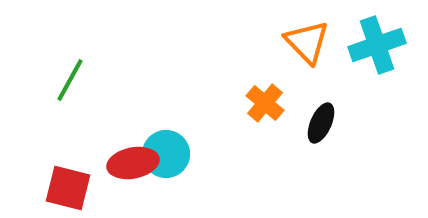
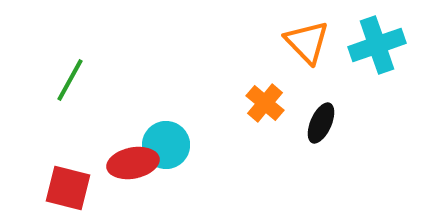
cyan circle: moved 9 px up
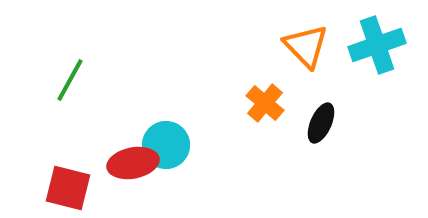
orange triangle: moved 1 px left, 4 px down
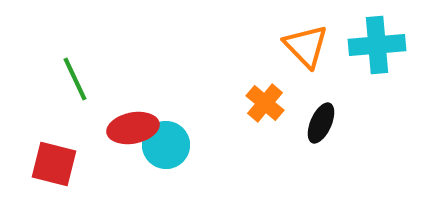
cyan cross: rotated 14 degrees clockwise
green line: moved 5 px right, 1 px up; rotated 54 degrees counterclockwise
red ellipse: moved 35 px up
red square: moved 14 px left, 24 px up
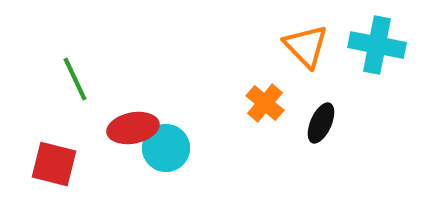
cyan cross: rotated 16 degrees clockwise
cyan circle: moved 3 px down
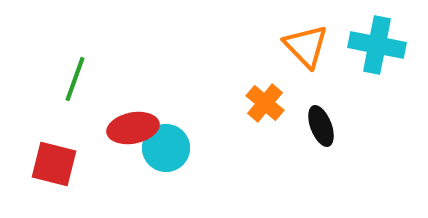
green line: rotated 45 degrees clockwise
black ellipse: moved 3 px down; rotated 45 degrees counterclockwise
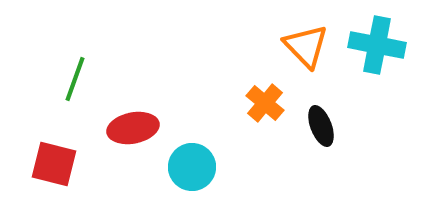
cyan circle: moved 26 px right, 19 px down
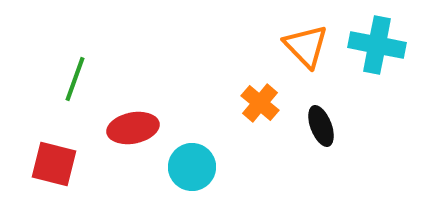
orange cross: moved 5 px left
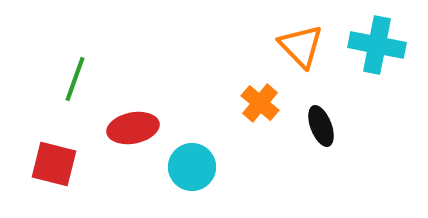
orange triangle: moved 5 px left
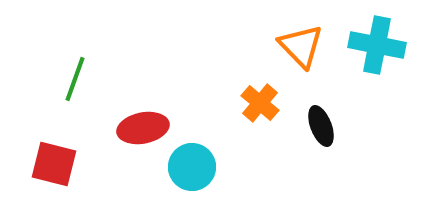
red ellipse: moved 10 px right
